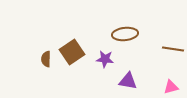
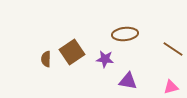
brown line: rotated 25 degrees clockwise
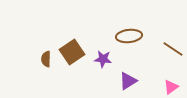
brown ellipse: moved 4 px right, 2 px down
purple star: moved 2 px left
purple triangle: rotated 42 degrees counterclockwise
pink triangle: rotated 21 degrees counterclockwise
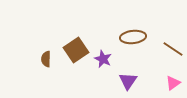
brown ellipse: moved 4 px right, 1 px down
brown square: moved 4 px right, 2 px up
purple star: rotated 18 degrees clockwise
purple triangle: rotated 24 degrees counterclockwise
pink triangle: moved 2 px right, 4 px up
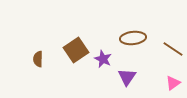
brown ellipse: moved 1 px down
brown semicircle: moved 8 px left
purple triangle: moved 1 px left, 4 px up
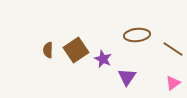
brown ellipse: moved 4 px right, 3 px up
brown semicircle: moved 10 px right, 9 px up
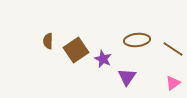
brown ellipse: moved 5 px down
brown semicircle: moved 9 px up
